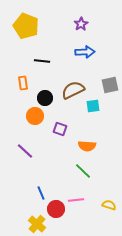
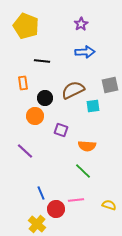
purple square: moved 1 px right, 1 px down
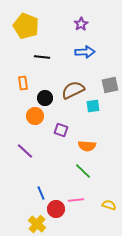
black line: moved 4 px up
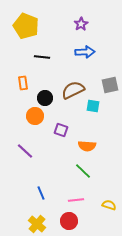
cyan square: rotated 16 degrees clockwise
red circle: moved 13 px right, 12 px down
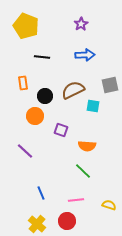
blue arrow: moved 3 px down
black circle: moved 2 px up
red circle: moved 2 px left
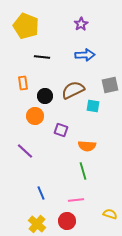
green line: rotated 30 degrees clockwise
yellow semicircle: moved 1 px right, 9 px down
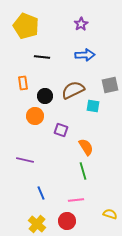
orange semicircle: moved 1 px left, 1 px down; rotated 126 degrees counterclockwise
purple line: moved 9 px down; rotated 30 degrees counterclockwise
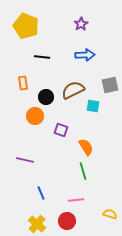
black circle: moved 1 px right, 1 px down
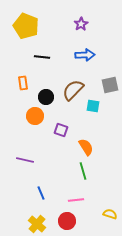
brown semicircle: rotated 20 degrees counterclockwise
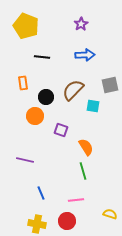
yellow cross: rotated 30 degrees counterclockwise
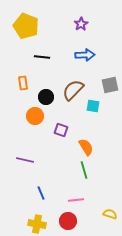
green line: moved 1 px right, 1 px up
red circle: moved 1 px right
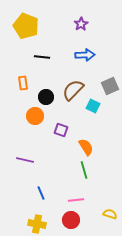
gray square: moved 1 px down; rotated 12 degrees counterclockwise
cyan square: rotated 16 degrees clockwise
red circle: moved 3 px right, 1 px up
